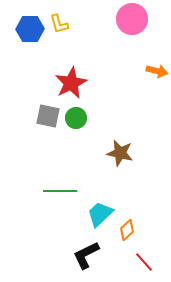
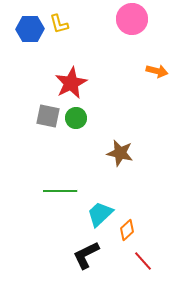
red line: moved 1 px left, 1 px up
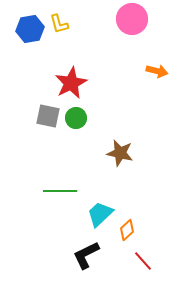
blue hexagon: rotated 8 degrees counterclockwise
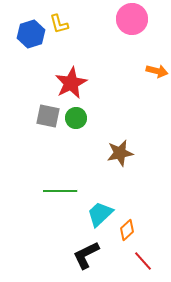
blue hexagon: moved 1 px right, 5 px down; rotated 8 degrees counterclockwise
brown star: rotated 24 degrees counterclockwise
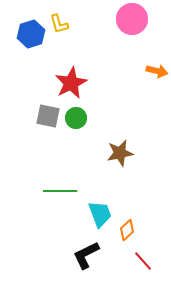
cyan trapezoid: rotated 112 degrees clockwise
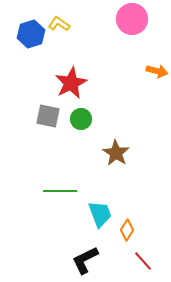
yellow L-shape: rotated 140 degrees clockwise
green circle: moved 5 px right, 1 px down
brown star: moved 4 px left; rotated 28 degrees counterclockwise
orange diamond: rotated 15 degrees counterclockwise
black L-shape: moved 1 px left, 5 px down
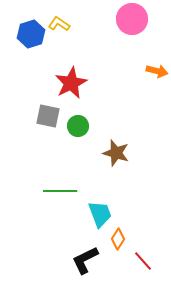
green circle: moved 3 px left, 7 px down
brown star: rotated 16 degrees counterclockwise
orange diamond: moved 9 px left, 9 px down
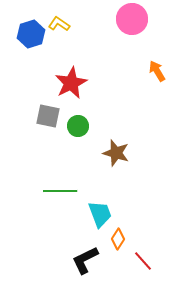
orange arrow: rotated 135 degrees counterclockwise
